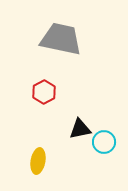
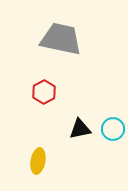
cyan circle: moved 9 px right, 13 px up
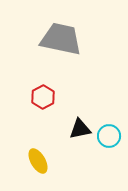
red hexagon: moved 1 px left, 5 px down
cyan circle: moved 4 px left, 7 px down
yellow ellipse: rotated 40 degrees counterclockwise
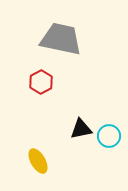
red hexagon: moved 2 px left, 15 px up
black triangle: moved 1 px right
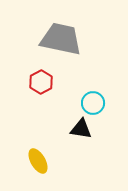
black triangle: rotated 20 degrees clockwise
cyan circle: moved 16 px left, 33 px up
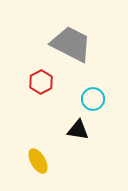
gray trapezoid: moved 10 px right, 5 px down; rotated 15 degrees clockwise
cyan circle: moved 4 px up
black triangle: moved 3 px left, 1 px down
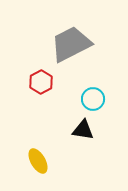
gray trapezoid: rotated 54 degrees counterclockwise
black triangle: moved 5 px right
